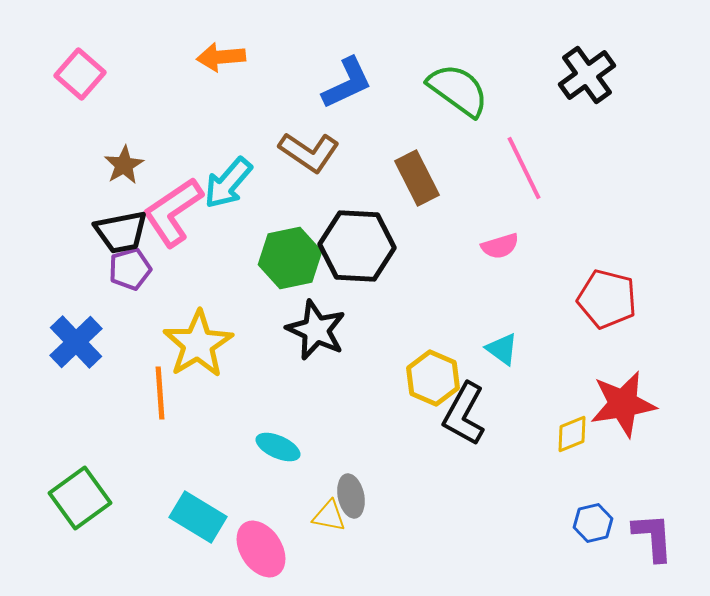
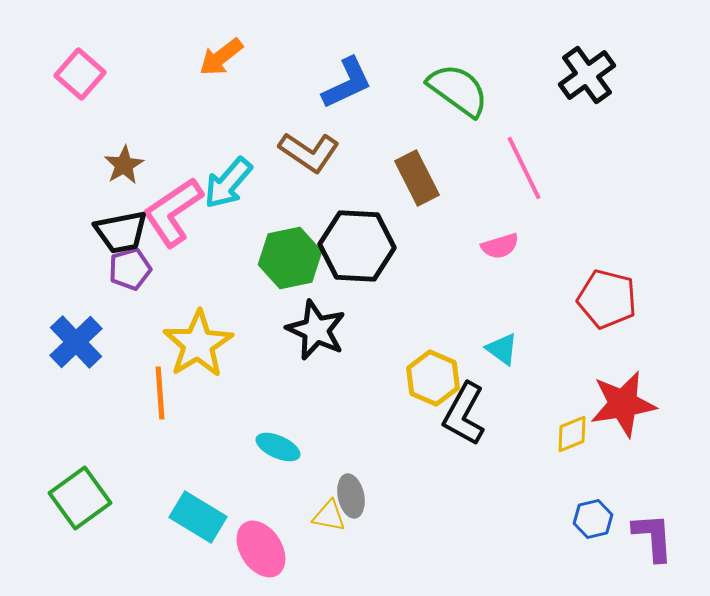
orange arrow: rotated 33 degrees counterclockwise
blue hexagon: moved 4 px up
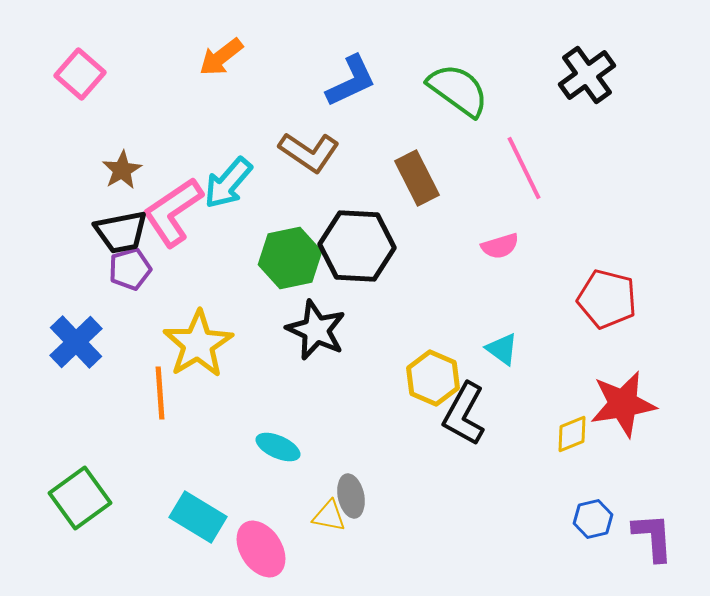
blue L-shape: moved 4 px right, 2 px up
brown star: moved 2 px left, 5 px down
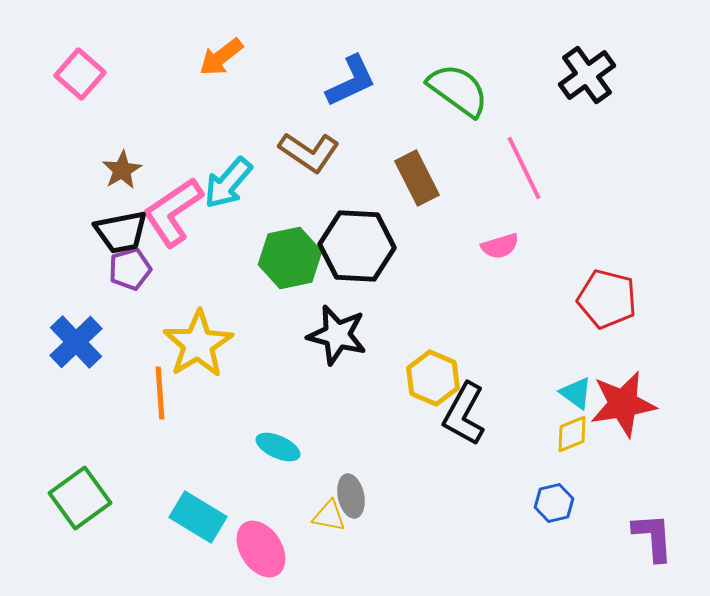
black star: moved 21 px right, 5 px down; rotated 10 degrees counterclockwise
cyan triangle: moved 74 px right, 44 px down
blue hexagon: moved 39 px left, 16 px up
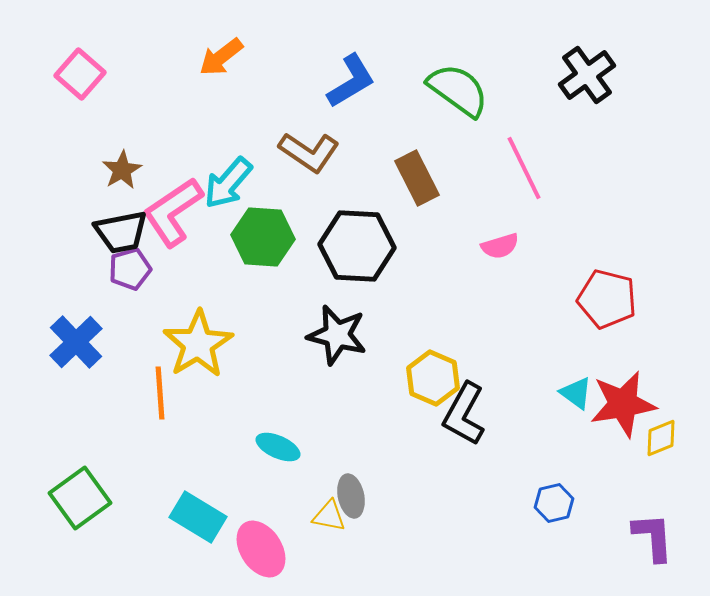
blue L-shape: rotated 6 degrees counterclockwise
green hexagon: moved 27 px left, 21 px up; rotated 16 degrees clockwise
yellow diamond: moved 89 px right, 4 px down
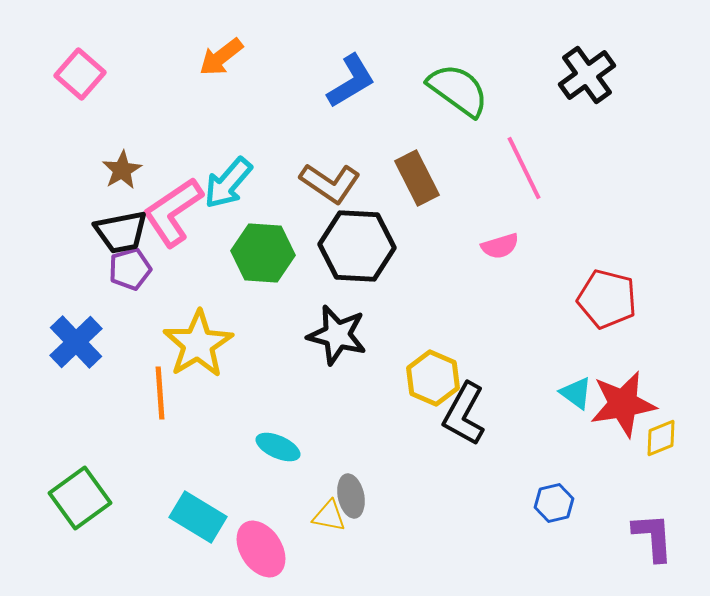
brown L-shape: moved 21 px right, 31 px down
green hexagon: moved 16 px down
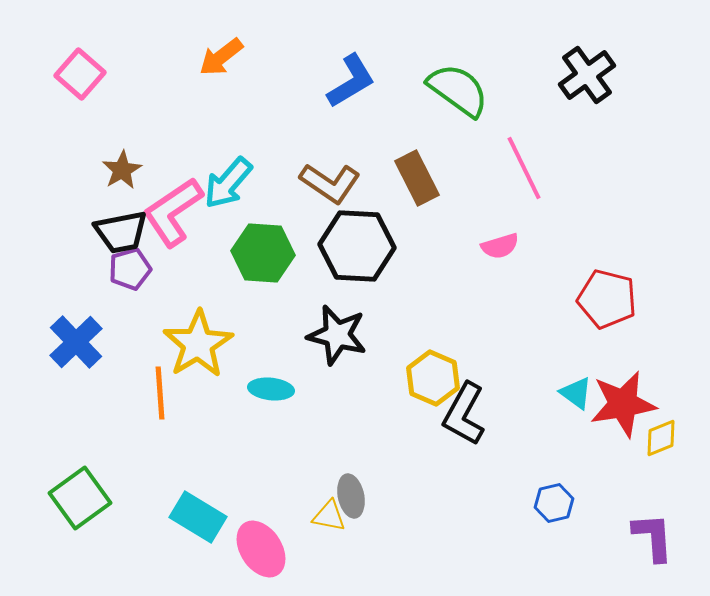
cyan ellipse: moved 7 px left, 58 px up; rotated 18 degrees counterclockwise
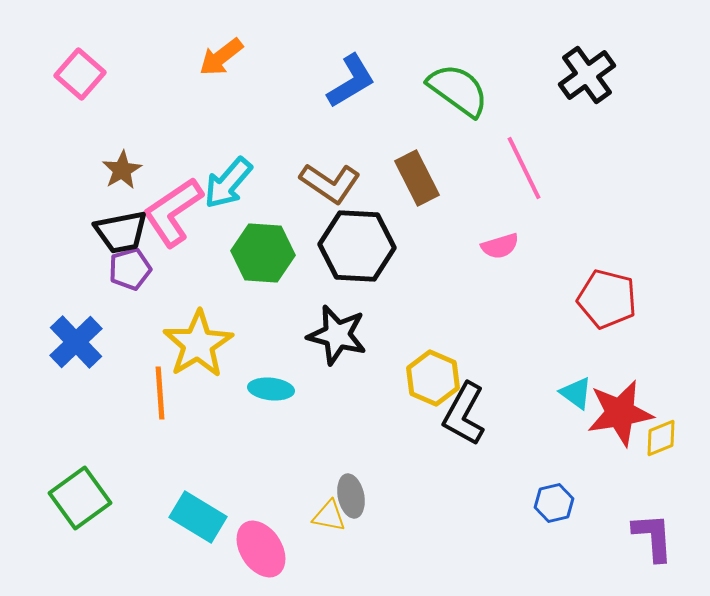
red star: moved 3 px left, 9 px down
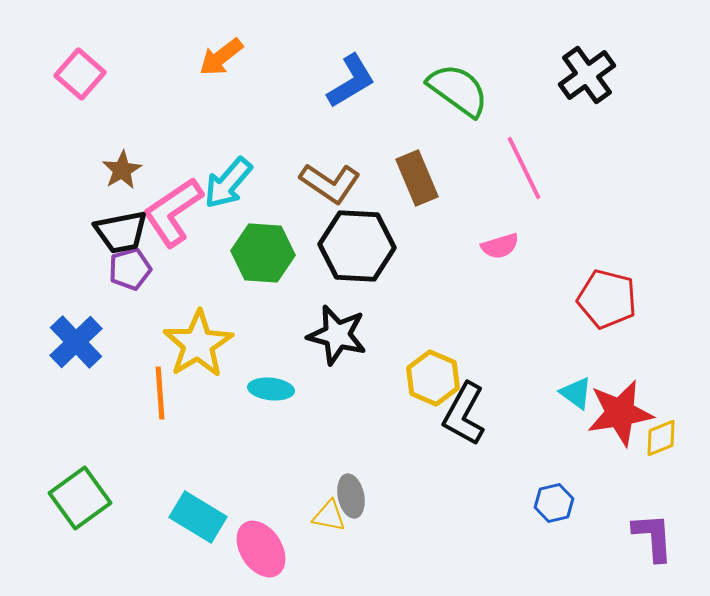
brown rectangle: rotated 4 degrees clockwise
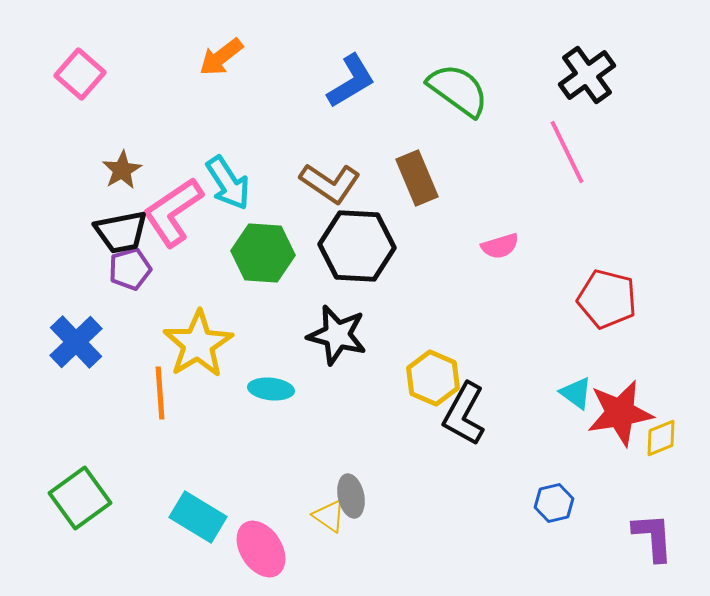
pink line: moved 43 px right, 16 px up
cyan arrow: rotated 74 degrees counterclockwise
yellow triangle: rotated 24 degrees clockwise
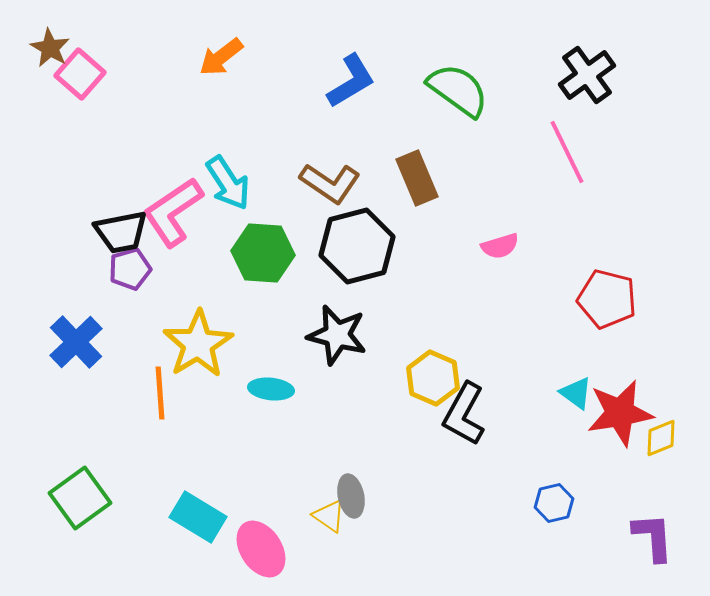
brown star: moved 72 px left, 122 px up; rotated 12 degrees counterclockwise
black hexagon: rotated 18 degrees counterclockwise
